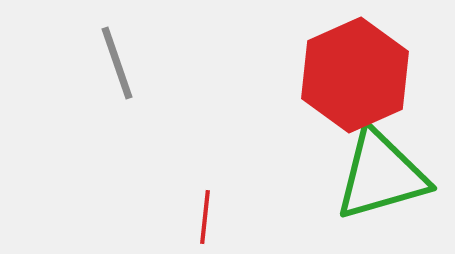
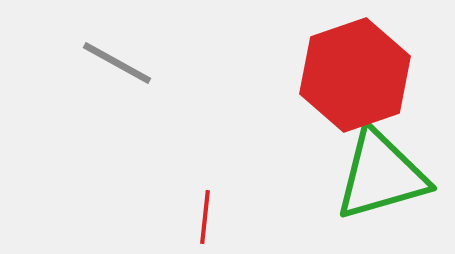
gray line: rotated 42 degrees counterclockwise
red hexagon: rotated 5 degrees clockwise
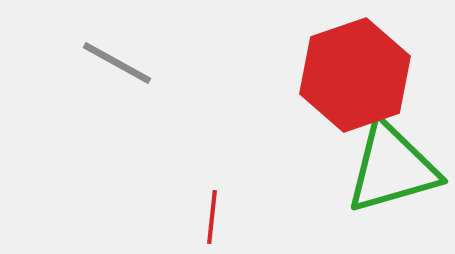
green triangle: moved 11 px right, 7 px up
red line: moved 7 px right
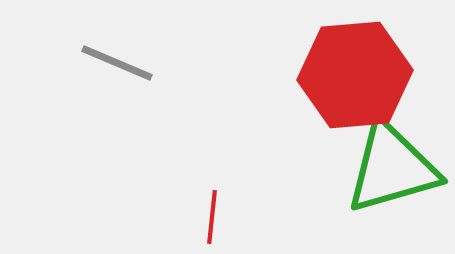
gray line: rotated 6 degrees counterclockwise
red hexagon: rotated 14 degrees clockwise
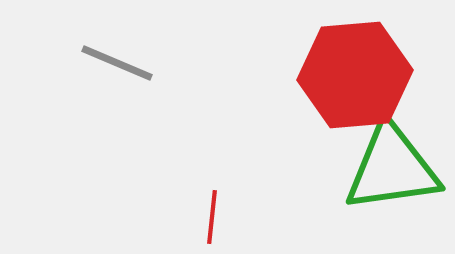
green triangle: rotated 8 degrees clockwise
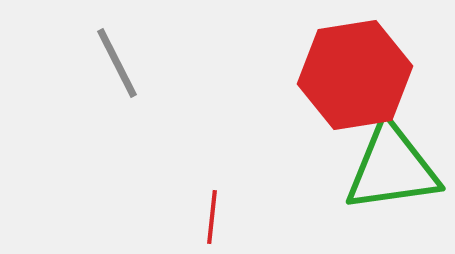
gray line: rotated 40 degrees clockwise
red hexagon: rotated 4 degrees counterclockwise
